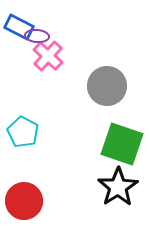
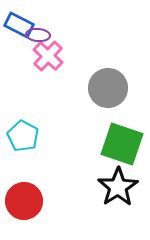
blue rectangle: moved 2 px up
purple ellipse: moved 1 px right, 1 px up
gray circle: moved 1 px right, 2 px down
cyan pentagon: moved 4 px down
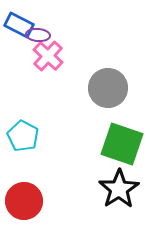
black star: moved 1 px right, 2 px down
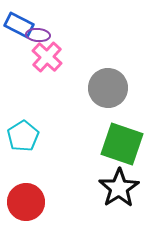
pink cross: moved 1 px left, 1 px down
cyan pentagon: rotated 12 degrees clockwise
black star: moved 1 px up
red circle: moved 2 px right, 1 px down
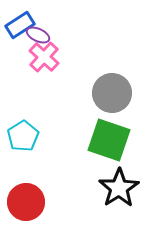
blue rectangle: moved 1 px right; rotated 60 degrees counterclockwise
purple ellipse: rotated 20 degrees clockwise
pink cross: moved 3 px left
gray circle: moved 4 px right, 5 px down
green square: moved 13 px left, 4 px up
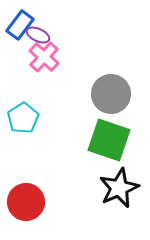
blue rectangle: rotated 20 degrees counterclockwise
gray circle: moved 1 px left, 1 px down
cyan pentagon: moved 18 px up
black star: rotated 9 degrees clockwise
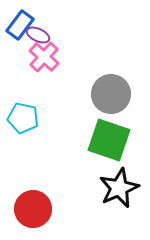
cyan pentagon: rotated 28 degrees counterclockwise
red circle: moved 7 px right, 7 px down
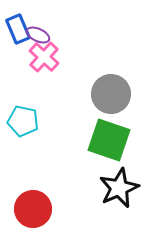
blue rectangle: moved 2 px left, 4 px down; rotated 60 degrees counterclockwise
cyan pentagon: moved 3 px down
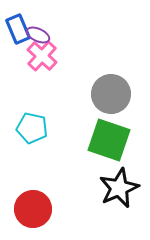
pink cross: moved 2 px left, 1 px up
cyan pentagon: moved 9 px right, 7 px down
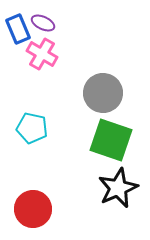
purple ellipse: moved 5 px right, 12 px up
pink cross: moved 2 px up; rotated 12 degrees counterclockwise
gray circle: moved 8 px left, 1 px up
green square: moved 2 px right
black star: moved 1 px left
